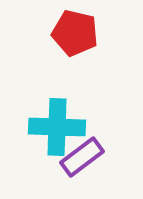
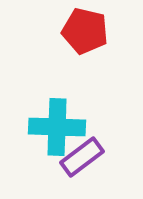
red pentagon: moved 10 px right, 2 px up
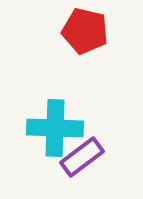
cyan cross: moved 2 px left, 1 px down
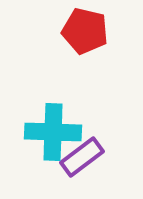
cyan cross: moved 2 px left, 4 px down
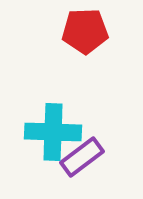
red pentagon: rotated 15 degrees counterclockwise
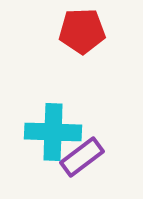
red pentagon: moved 3 px left
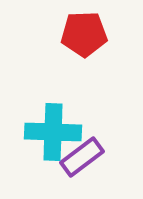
red pentagon: moved 2 px right, 3 px down
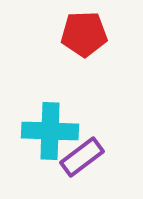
cyan cross: moved 3 px left, 1 px up
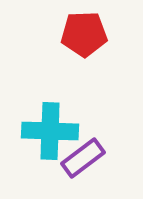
purple rectangle: moved 1 px right, 1 px down
